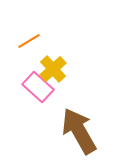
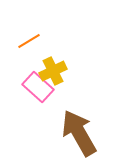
yellow cross: moved 2 px down; rotated 16 degrees clockwise
brown arrow: moved 2 px down
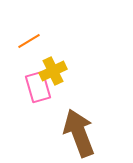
pink rectangle: rotated 32 degrees clockwise
brown arrow: rotated 9 degrees clockwise
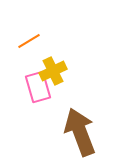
brown arrow: moved 1 px right, 1 px up
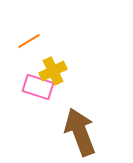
pink rectangle: rotated 56 degrees counterclockwise
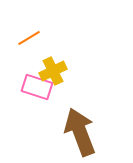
orange line: moved 3 px up
pink rectangle: moved 1 px left
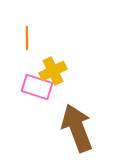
orange line: moved 2 px left; rotated 60 degrees counterclockwise
brown arrow: moved 3 px left, 4 px up
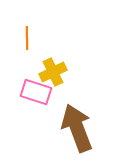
yellow cross: moved 1 px down
pink rectangle: moved 1 px left, 5 px down
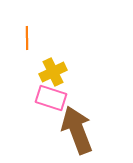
pink rectangle: moved 15 px right, 6 px down
brown arrow: moved 2 px down
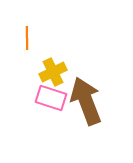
brown arrow: moved 9 px right, 29 px up
